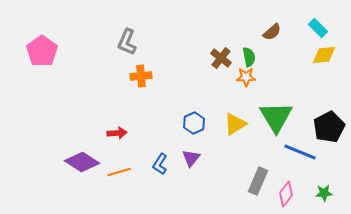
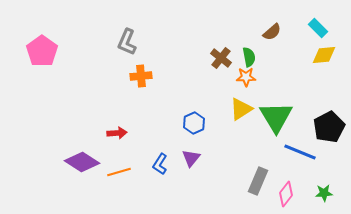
yellow triangle: moved 6 px right, 15 px up
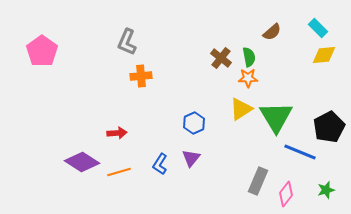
orange star: moved 2 px right, 1 px down
green star: moved 2 px right, 3 px up; rotated 12 degrees counterclockwise
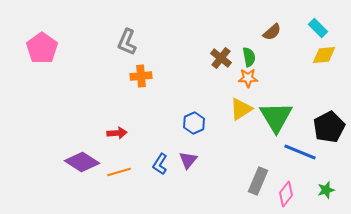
pink pentagon: moved 3 px up
purple triangle: moved 3 px left, 2 px down
